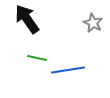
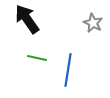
blue line: rotated 72 degrees counterclockwise
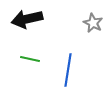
black arrow: rotated 68 degrees counterclockwise
green line: moved 7 px left, 1 px down
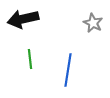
black arrow: moved 4 px left
green line: rotated 72 degrees clockwise
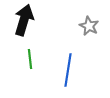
black arrow: moved 1 px right, 1 px down; rotated 120 degrees clockwise
gray star: moved 4 px left, 3 px down
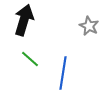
green line: rotated 42 degrees counterclockwise
blue line: moved 5 px left, 3 px down
